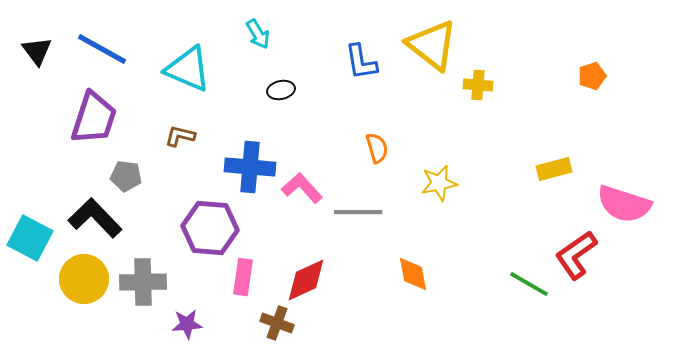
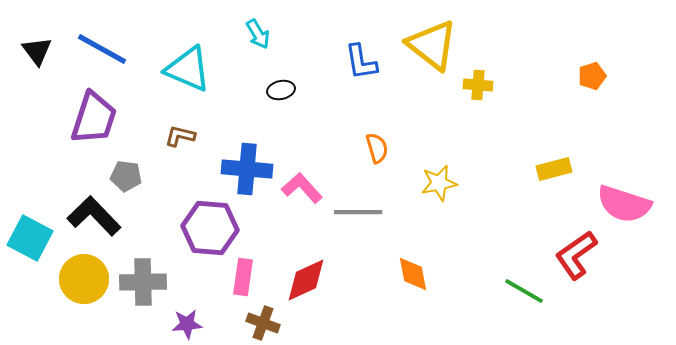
blue cross: moved 3 px left, 2 px down
black L-shape: moved 1 px left, 2 px up
green line: moved 5 px left, 7 px down
brown cross: moved 14 px left
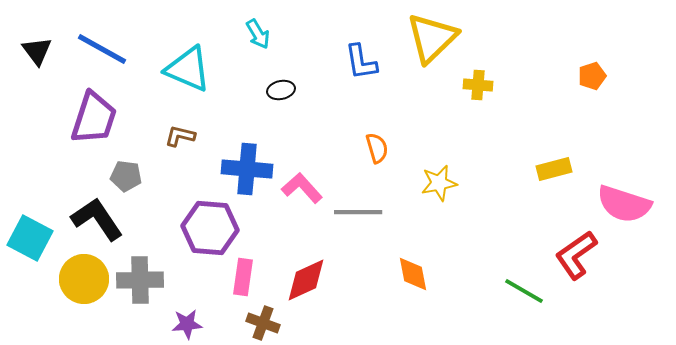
yellow triangle: moved 7 px up; rotated 38 degrees clockwise
black L-shape: moved 3 px right, 3 px down; rotated 10 degrees clockwise
gray cross: moved 3 px left, 2 px up
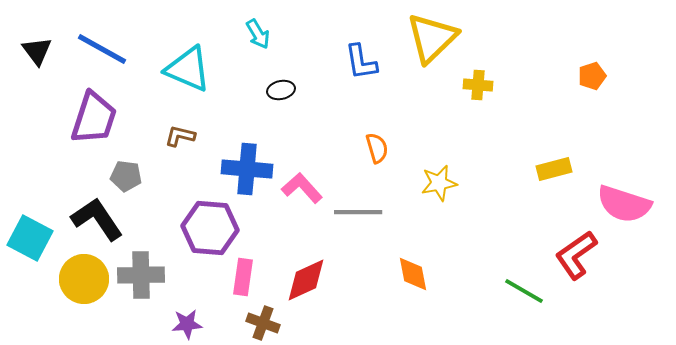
gray cross: moved 1 px right, 5 px up
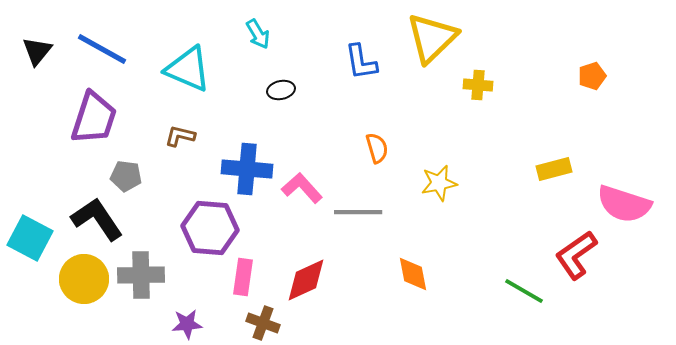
black triangle: rotated 16 degrees clockwise
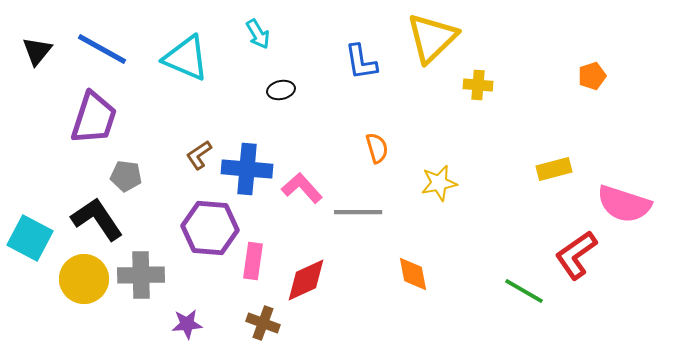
cyan triangle: moved 2 px left, 11 px up
brown L-shape: moved 19 px right, 19 px down; rotated 48 degrees counterclockwise
pink rectangle: moved 10 px right, 16 px up
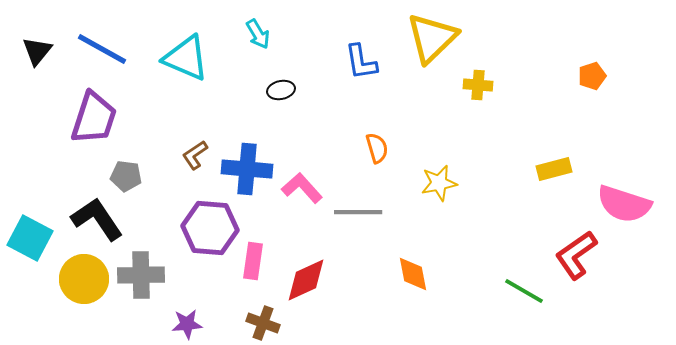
brown L-shape: moved 4 px left
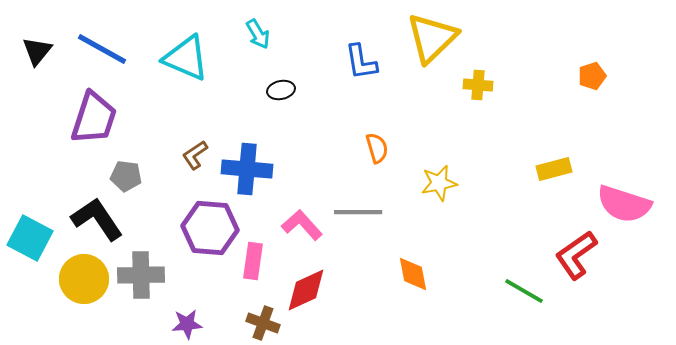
pink L-shape: moved 37 px down
red diamond: moved 10 px down
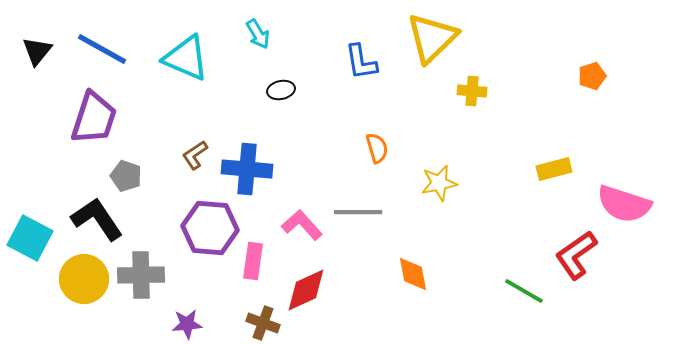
yellow cross: moved 6 px left, 6 px down
gray pentagon: rotated 12 degrees clockwise
